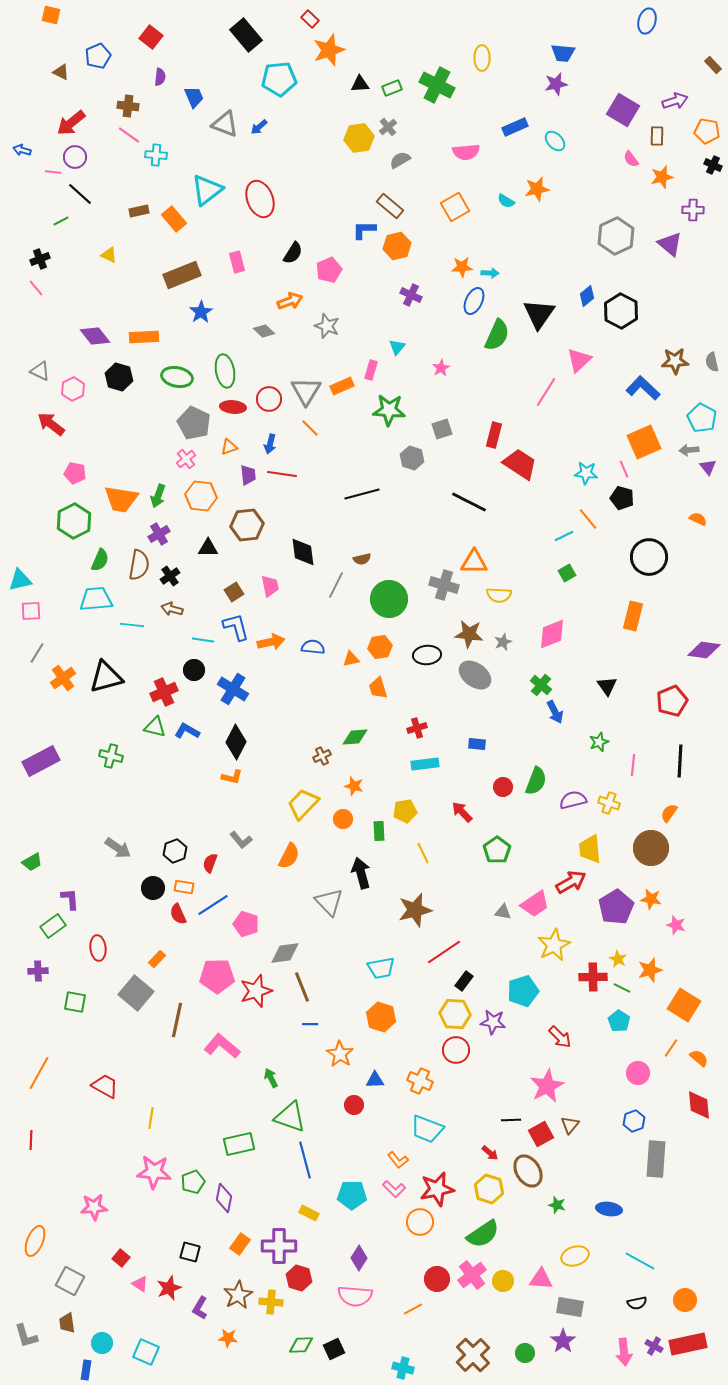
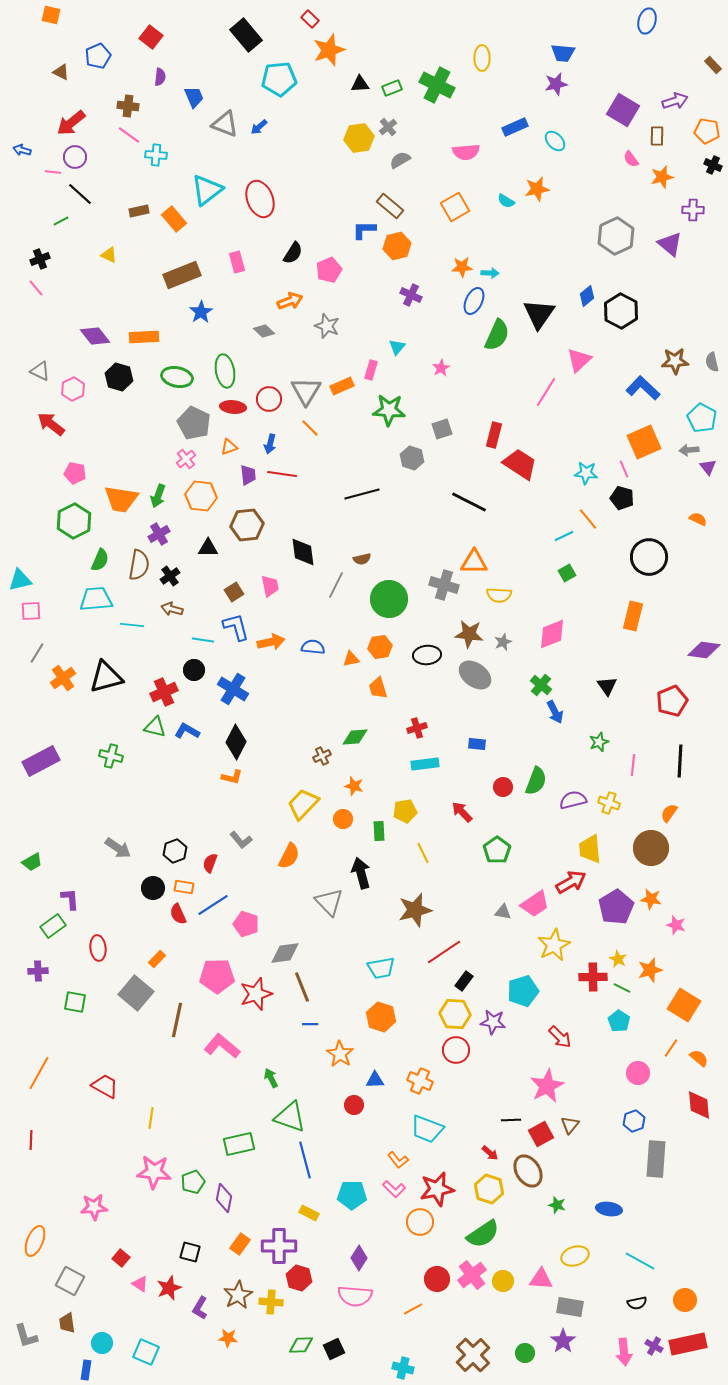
red star at (256, 991): moved 3 px down
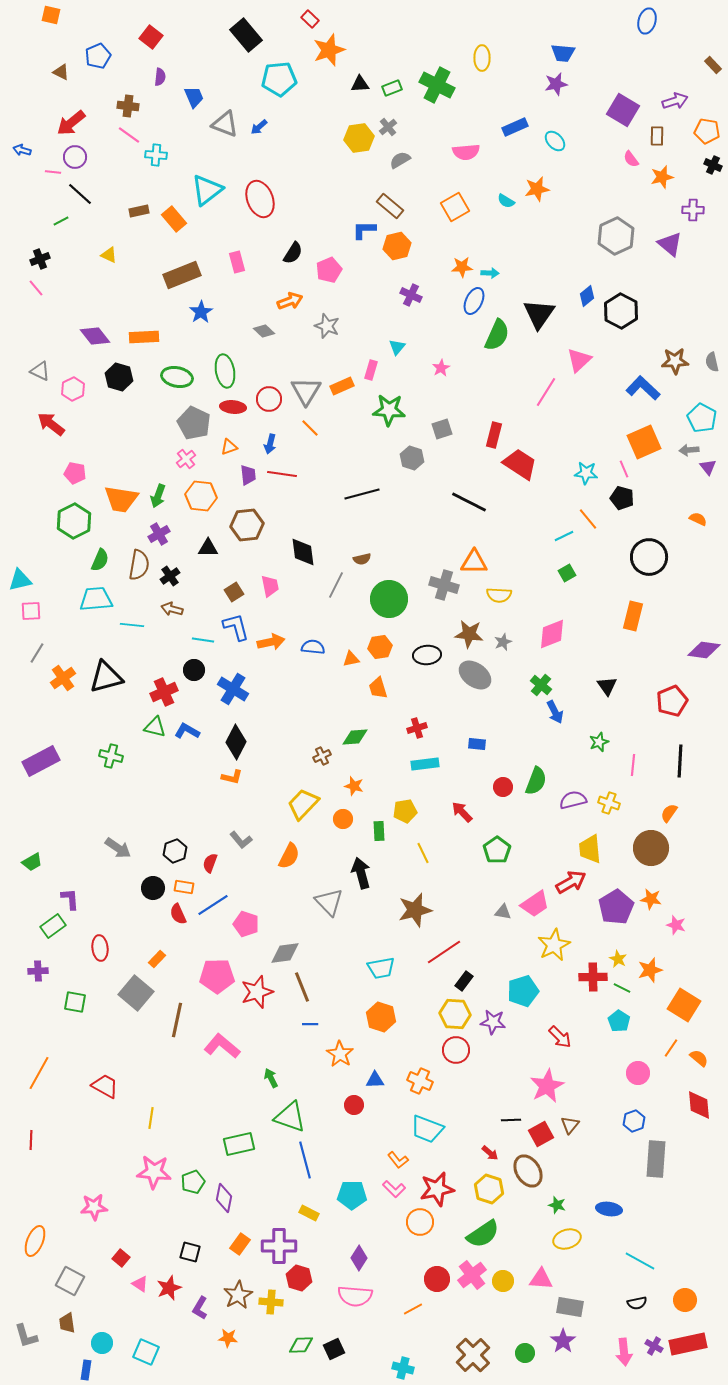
red ellipse at (98, 948): moved 2 px right
red star at (256, 994): moved 1 px right, 2 px up
yellow ellipse at (575, 1256): moved 8 px left, 17 px up
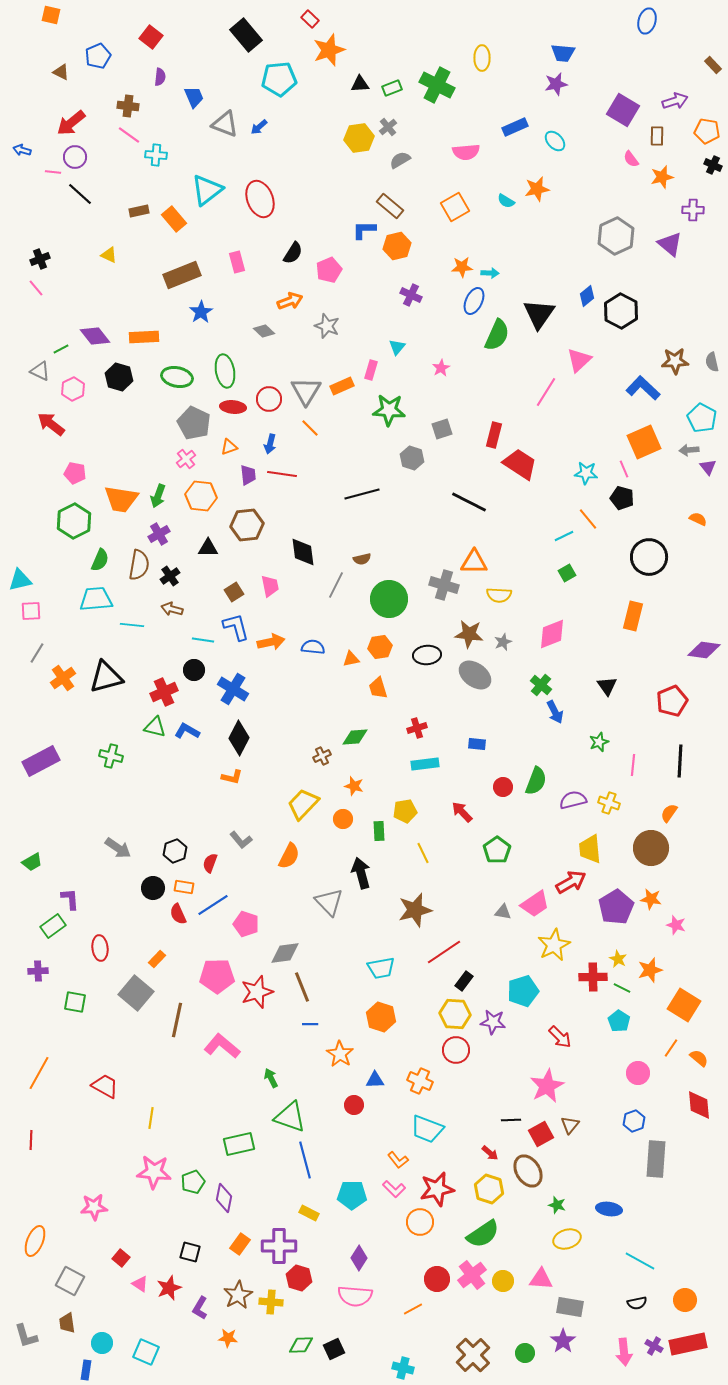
green line at (61, 221): moved 128 px down
black diamond at (236, 742): moved 3 px right, 4 px up
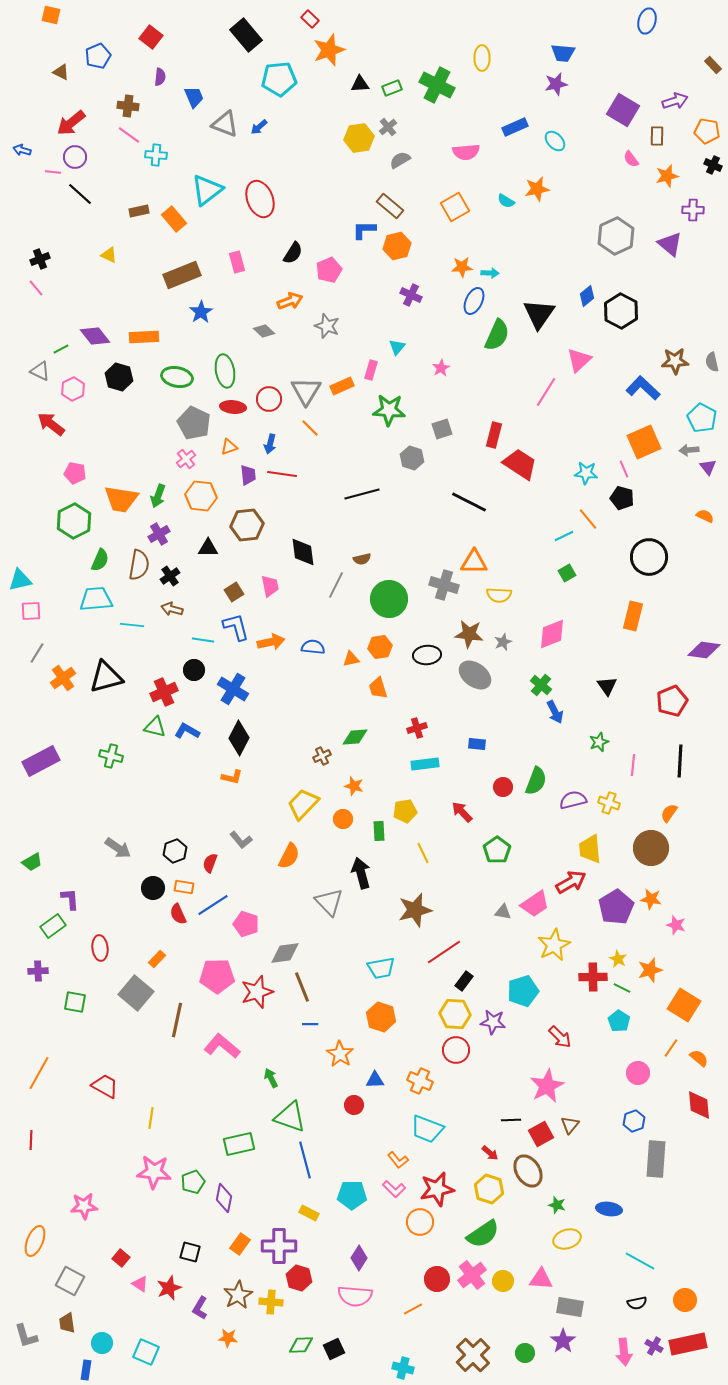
orange star at (662, 177): moved 5 px right, 1 px up
orange semicircle at (698, 519): moved 7 px right, 3 px up
pink star at (94, 1207): moved 10 px left, 1 px up
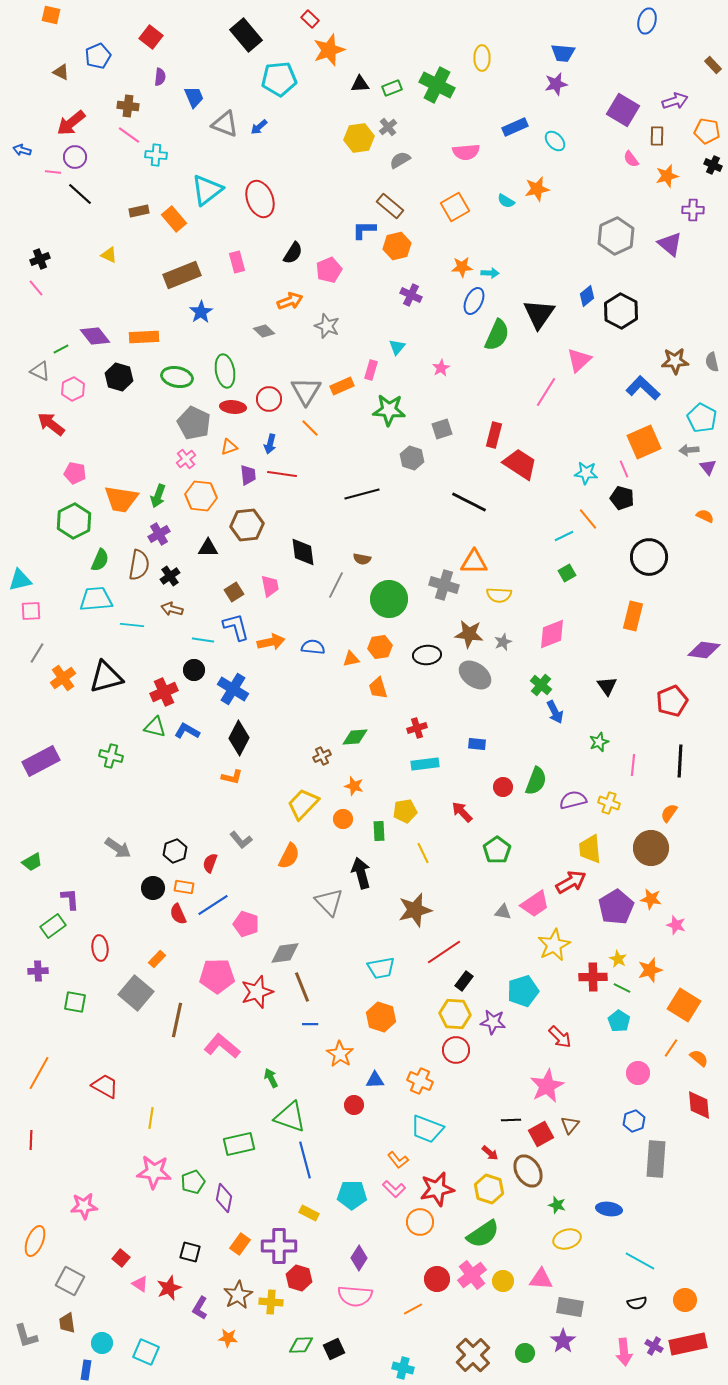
brown semicircle at (362, 559): rotated 24 degrees clockwise
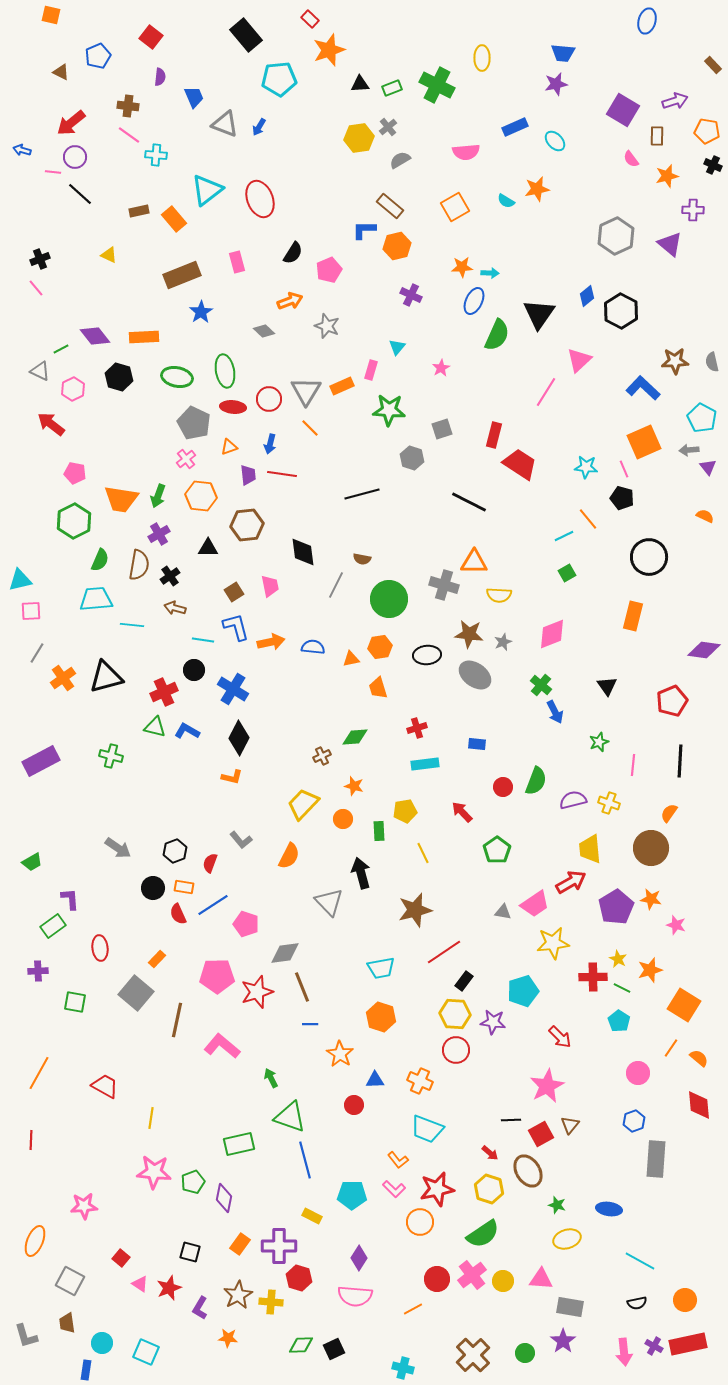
blue arrow at (259, 127): rotated 18 degrees counterclockwise
cyan star at (586, 473): moved 6 px up
brown arrow at (172, 609): moved 3 px right, 1 px up
yellow star at (554, 945): moved 1 px left, 2 px up; rotated 20 degrees clockwise
yellow rectangle at (309, 1213): moved 3 px right, 3 px down
